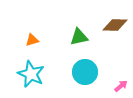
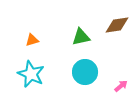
brown diamond: moved 2 px right; rotated 10 degrees counterclockwise
green triangle: moved 2 px right
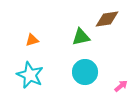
brown diamond: moved 10 px left, 6 px up
cyan star: moved 1 px left, 1 px down
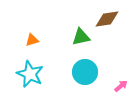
cyan star: moved 1 px up
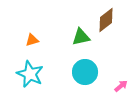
brown diamond: moved 1 px left, 1 px down; rotated 30 degrees counterclockwise
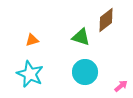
green triangle: rotated 30 degrees clockwise
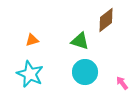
green triangle: moved 1 px left, 4 px down
pink arrow: moved 1 px right, 3 px up; rotated 88 degrees counterclockwise
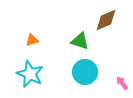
brown diamond: rotated 15 degrees clockwise
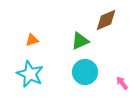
green triangle: rotated 42 degrees counterclockwise
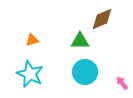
brown diamond: moved 4 px left, 1 px up
green triangle: rotated 24 degrees clockwise
